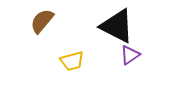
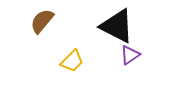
yellow trapezoid: rotated 30 degrees counterclockwise
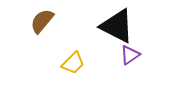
yellow trapezoid: moved 1 px right, 2 px down
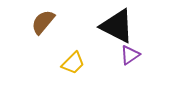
brown semicircle: moved 1 px right, 1 px down
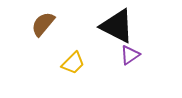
brown semicircle: moved 2 px down
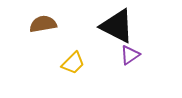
brown semicircle: rotated 40 degrees clockwise
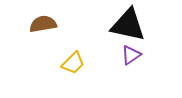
black triangle: moved 11 px right, 1 px up; rotated 15 degrees counterclockwise
purple triangle: moved 1 px right
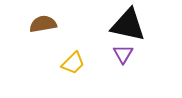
purple triangle: moved 8 px left, 1 px up; rotated 25 degrees counterclockwise
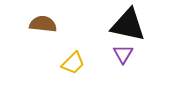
brown semicircle: rotated 16 degrees clockwise
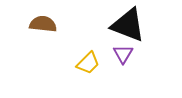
black triangle: rotated 9 degrees clockwise
yellow trapezoid: moved 15 px right
